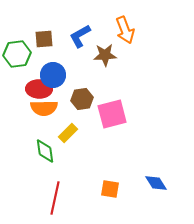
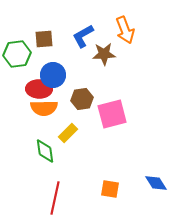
blue L-shape: moved 3 px right
brown star: moved 1 px left, 1 px up
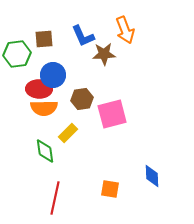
blue L-shape: rotated 85 degrees counterclockwise
blue diamond: moved 4 px left, 7 px up; rotated 30 degrees clockwise
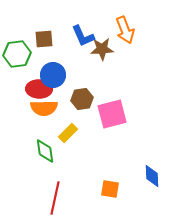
brown star: moved 2 px left, 5 px up
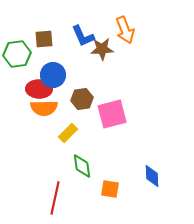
green diamond: moved 37 px right, 15 px down
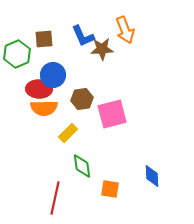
green hexagon: rotated 16 degrees counterclockwise
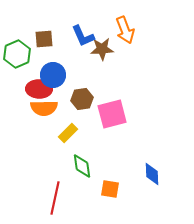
blue diamond: moved 2 px up
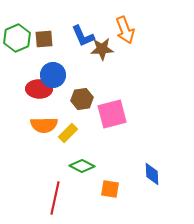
green hexagon: moved 16 px up
orange semicircle: moved 17 px down
green diamond: rotated 55 degrees counterclockwise
